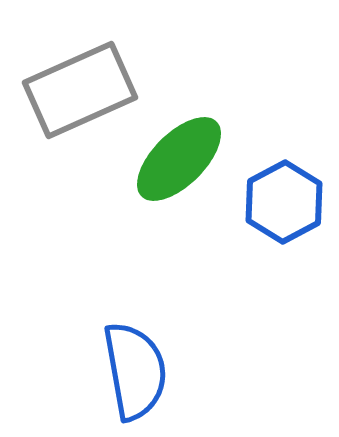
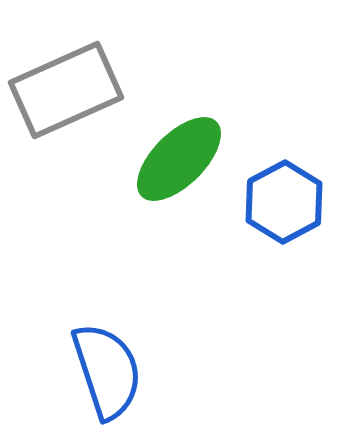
gray rectangle: moved 14 px left
blue semicircle: moved 28 px left; rotated 8 degrees counterclockwise
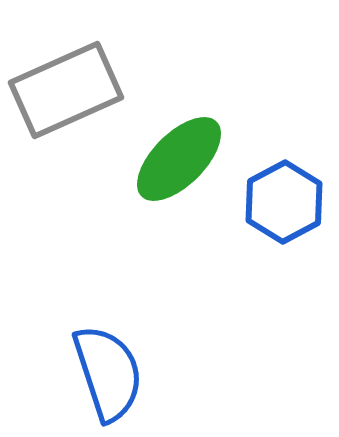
blue semicircle: moved 1 px right, 2 px down
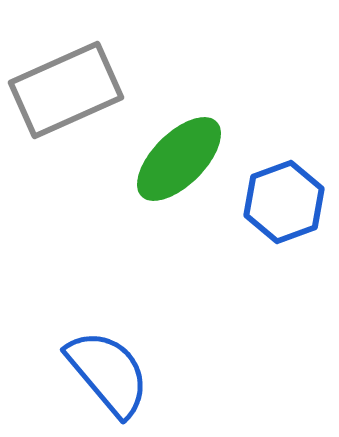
blue hexagon: rotated 8 degrees clockwise
blue semicircle: rotated 22 degrees counterclockwise
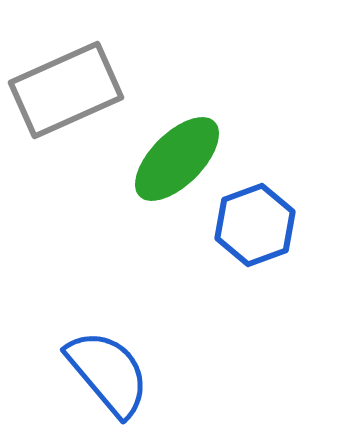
green ellipse: moved 2 px left
blue hexagon: moved 29 px left, 23 px down
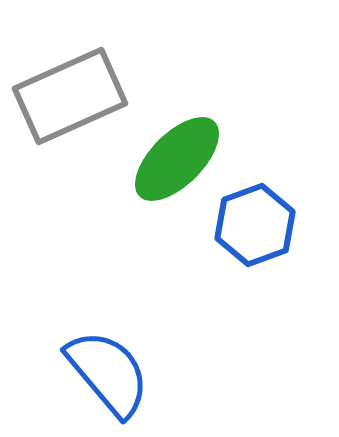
gray rectangle: moved 4 px right, 6 px down
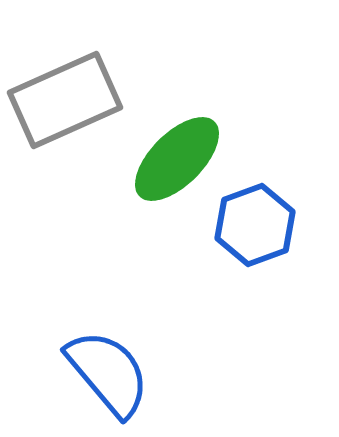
gray rectangle: moved 5 px left, 4 px down
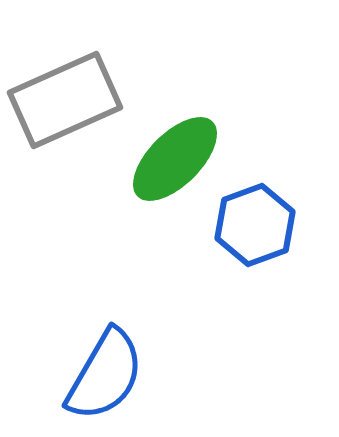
green ellipse: moved 2 px left
blue semicircle: moved 3 px left, 2 px down; rotated 70 degrees clockwise
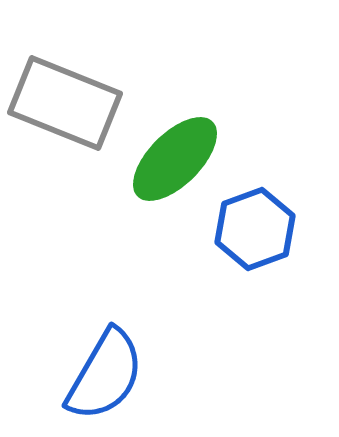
gray rectangle: moved 3 px down; rotated 46 degrees clockwise
blue hexagon: moved 4 px down
